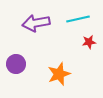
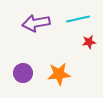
purple circle: moved 7 px right, 9 px down
orange star: rotated 15 degrees clockwise
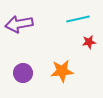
purple arrow: moved 17 px left, 1 px down
orange star: moved 3 px right, 3 px up
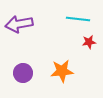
cyan line: rotated 20 degrees clockwise
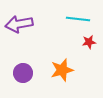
orange star: moved 1 px up; rotated 10 degrees counterclockwise
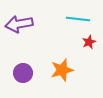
red star: rotated 16 degrees counterclockwise
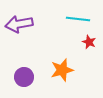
red star: rotated 24 degrees counterclockwise
purple circle: moved 1 px right, 4 px down
